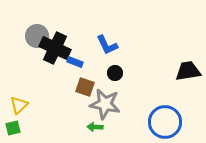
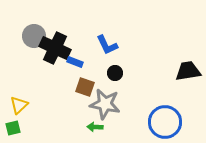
gray circle: moved 3 px left
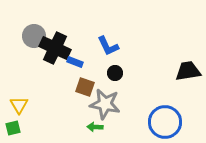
blue L-shape: moved 1 px right, 1 px down
yellow triangle: rotated 18 degrees counterclockwise
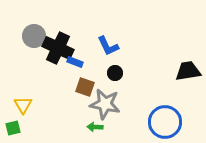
black cross: moved 3 px right
yellow triangle: moved 4 px right
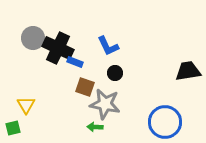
gray circle: moved 1 px left, 2 px down
yellow triangle: moved 3 px right
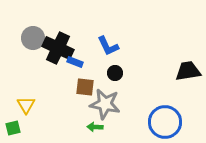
brown square: rotated 12 degrees counterclockwise
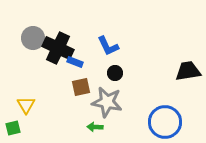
brown square: moved 4 px left; rotated 18 degrees counterclockwise
gray star: moved 2 px right, 2 px up
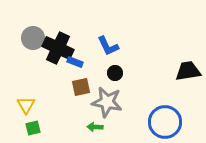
green square: moved 20 px right
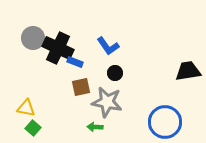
blue L-shape: rotated 10 degrees counterclockwise
yellow triangle: moved 3 px down; rotated 48 degrees counterclockwise
green square: rotated 35 degrees counterclockwise
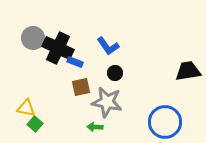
green square: moved 2 px right, 4 px up
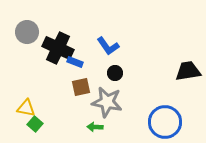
gray circle: moved 6 px left, 6 px up
